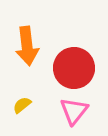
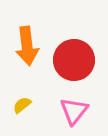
red circle: moved 8 px up
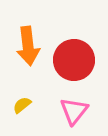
orange arrow: moved 1 px right
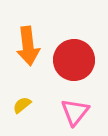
pink triangle: moved 1 px right, 1 px down
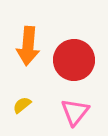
orange arrow: rotated 12 degrees clockwise
